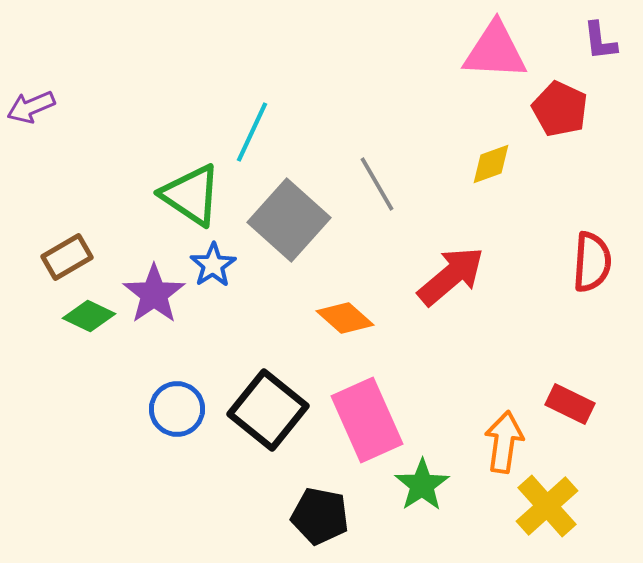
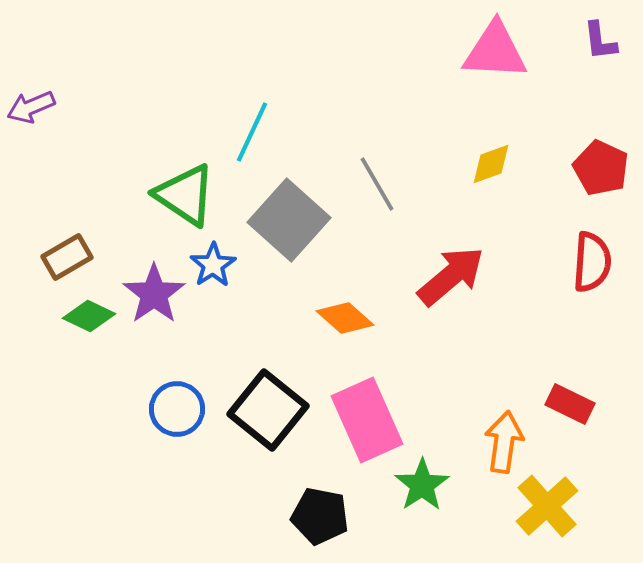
red pentagon: moved 41 px right, 59 px down
green triangle: moved 6 px left
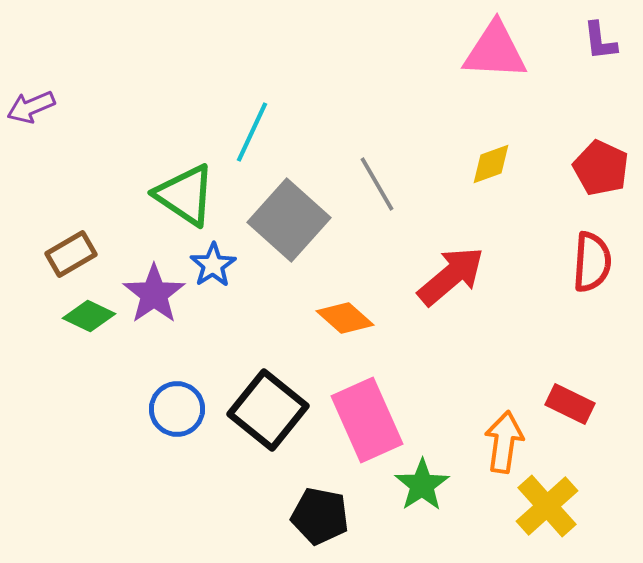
brown rectangle: moved 4 px right, 3 px up
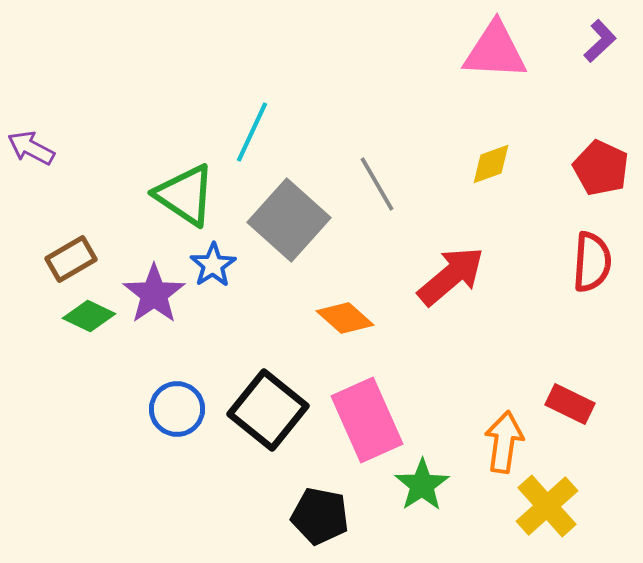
purple L-shape: rotated 126 degrees counterclockwise
purple arrow: moved 41 px down; rotated 51 degrees clockwise
brown rectangle: moved 5 px down
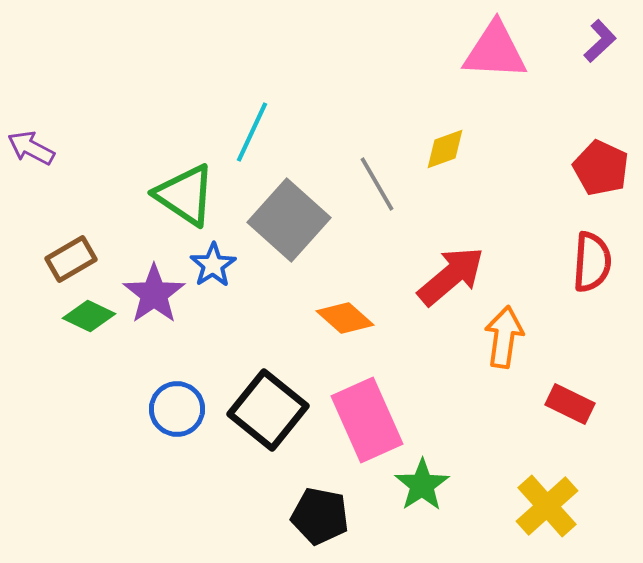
yellow diamond: moved 46 px left, 15 px up
orange arrow: moved 105 px up
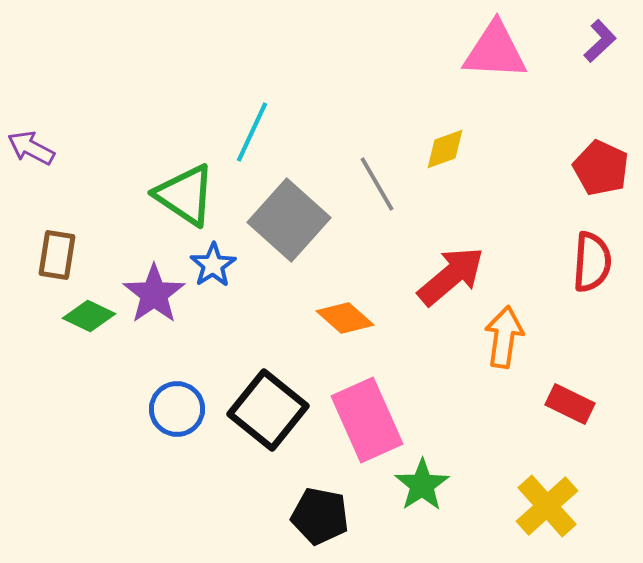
brown rectangle: moved 14 px left, 4 px up; rotated 51 degrees counterclockwise
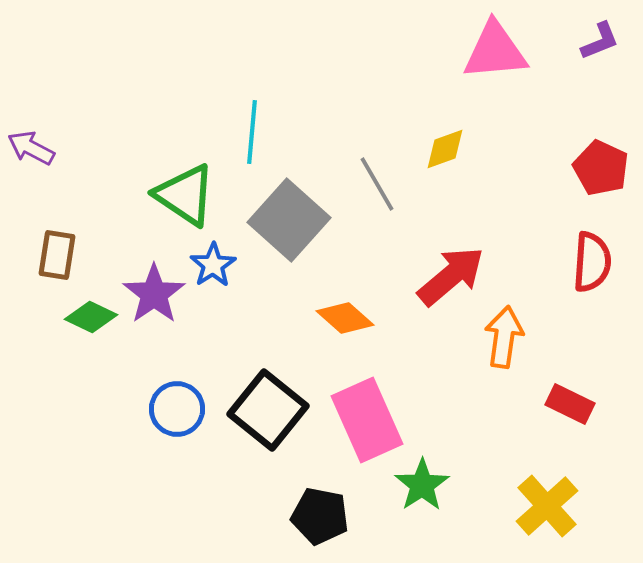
purple L-shape: rotated 21 degrees clockwise
pink triangle: rotated 8 degrees counterclockwise
cyan line: rotated 20 degrees counterclockwise
green diamond: moved 2 px right, 1 px down
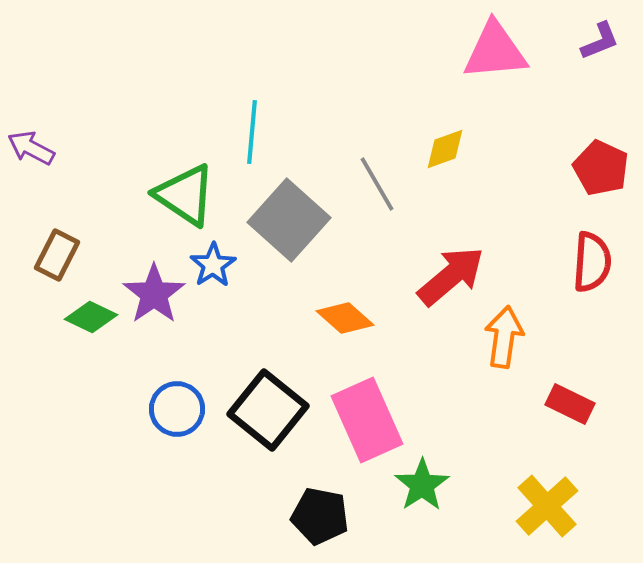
brown rectangle: rotated 18 degrees clockwise
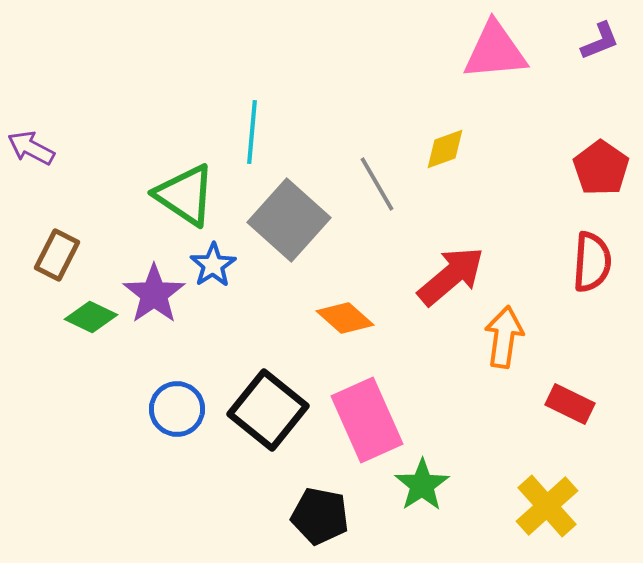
red pentagon: rotated 10 degrees clockwise
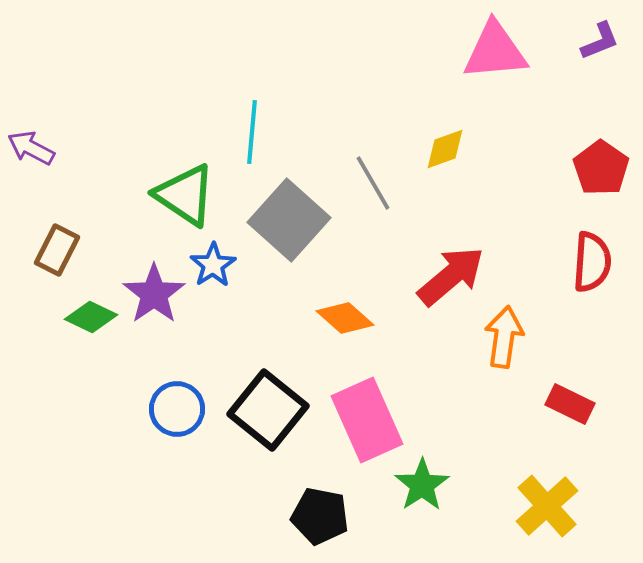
gray line: moved 4 px left, 1 px up
brown rectangle: moved 5 px up
